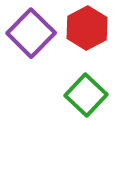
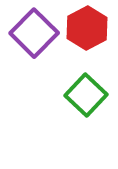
purple square: moved 3 px right
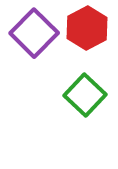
green square: moved 1 px left
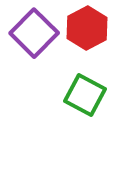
green square: rotated 15 degrees counterclockwise
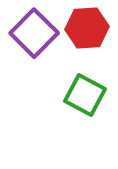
red hexagon: rotated 24 degrees clockwise
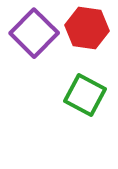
red hexagon: rotated 12 degrees clockwise
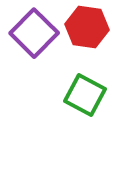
red hexagon: moved 1 px up
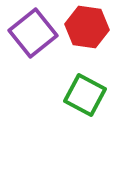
purple square: moved 1 px left; rotated 6 degrees clockwise
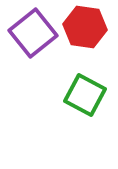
red hexagon: moved 2 px left
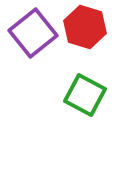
red hexagon: rotated 9 degrees clockwise
